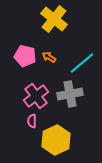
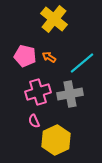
pink cross: moved 2 px right, 4 px up; rotated 20 degrees clockwise
pink semicircle: moved 2 px right; rotated 24 degrees counterclockwise
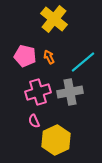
orange arrow: rotated 32 degrees clockwise
cyan line: moved 1 px right, 1 px up
gray cross: moved 2 px up
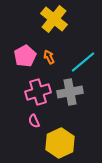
pink pentagon: rotated 30 degrees clockwise
yellow hexagon: moved 4 px right, 3 px down
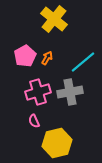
orange arrow: moved 2 px left, 1 px down; rotated 56 degrees clockwise
yellow hexagon: moved 3 px left; rotated 12 degrees clockwise
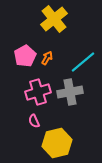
yellow cross: rotated 12 degrees clockwise
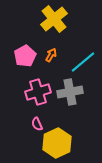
orange arrow: moved 4 px right, 3 px up
pink semicircle: moved 3 px right, 3 px down
yellow hexagon: rotated 12 degrees counterclockwise
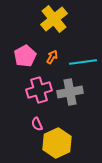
orange arrow: moved 1 px right, 2 px down
cyan line: rotated 32 degrees clockwise
pink cross: moved 1 px right, 2 px up
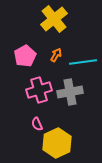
orange arrow: moved 4 px right, 2 px up
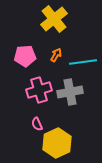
pink pentagon: rotated 25 degrees clockwise
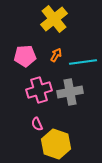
yellow hexagon: moved 1 px left, 1 px down; rotated 16 degrees counterclockwise
